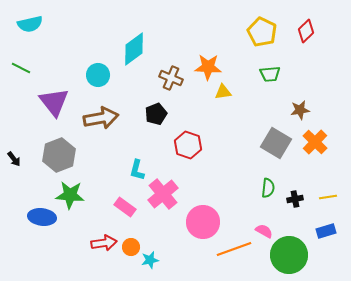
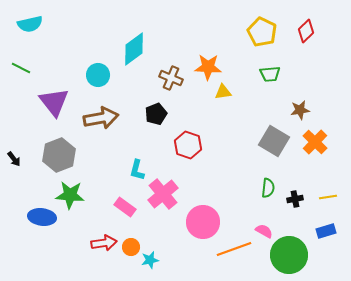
gray square: moved 2 px left, 2 px up
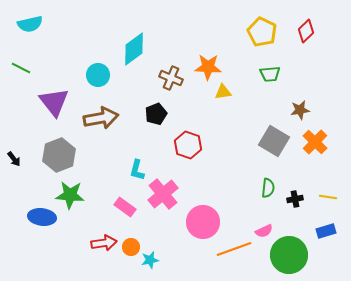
yellow line: rotated 18 degrees clockwise
pink semicircle: rotated 126 degrees clockwise
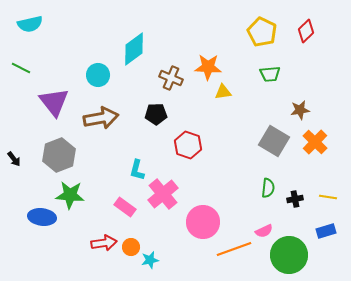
black pentagon: rotated 20 degrees clockwise
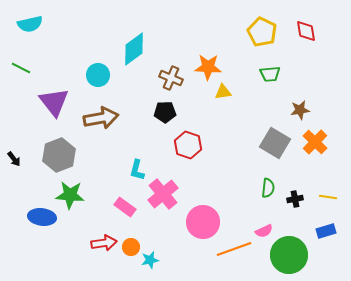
red diamond: rotated 55 degrees counterclockwise
black pentagon: moved 9 px right, 2 px up
gray square: moved 1 px right, 2 px down
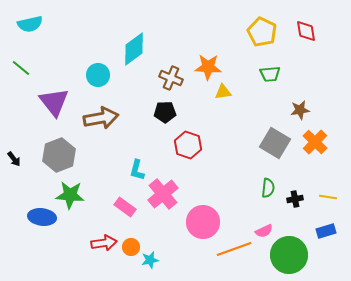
green line: rotated 12 degrees clockwise
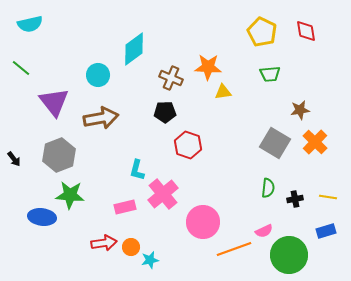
pink rectangle: rotated 50 degrees counterclockwise
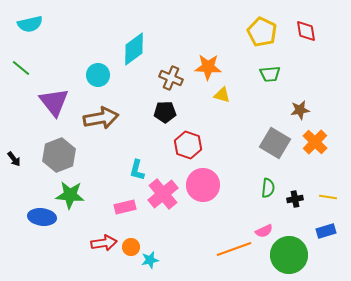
yellow triangle: moved 1 px left, 3 px down; rotated 24 degrees clockwise
pink circle: moved 37 px up
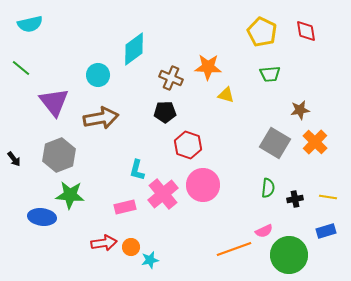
yellow triangle: moved 4 px right
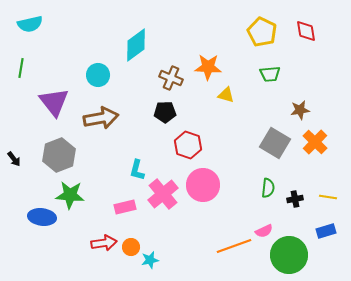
cyan diamond: moved 2 px right, 4 px up
green line: rotated 60 degrees clockwise
orange line: moved 3 px up
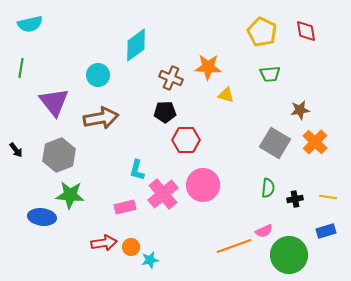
red hexagon: moved 2 px left, 5 px up; rotated 20 degrees counterclockwise
black arrow: moved 2 px right, 9 px up
